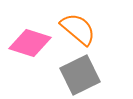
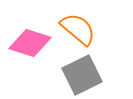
gray square: moved 2 px right
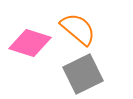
gray square: moved 1 px right, 1 px up
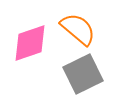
pink diamond: rotated 36 degrees counterclockwise
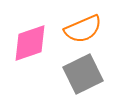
orange semicircle: moved 5 px right; rotated 117 degrees clockwise
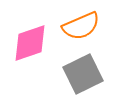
orange semicircle: moved 2 px left, 3 px up
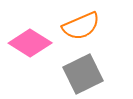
pink diamond: rotated 51 degrees clockwise
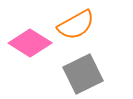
orange semicircle: moved 5 px left, 1 px up; rotated 6 degrees counterclockwise
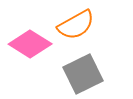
pink diamond: moved 1 px down
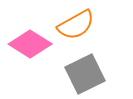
gray square: moved 2 px right
